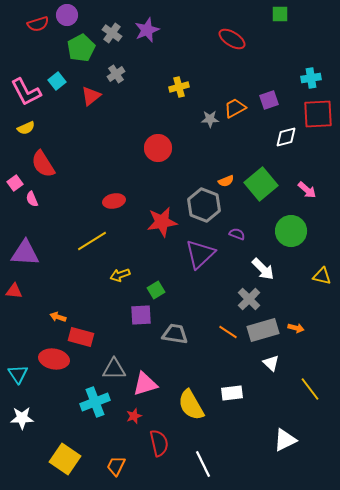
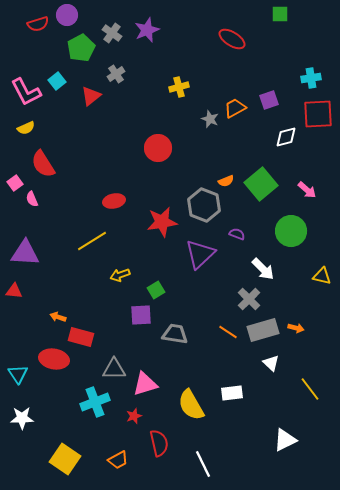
gray star at (210, 119): rotated 24 degrees clockwise
orange trapezoid at (116, 466): moved 2 px right, 6 px up; rotated 145 degrees counterclockwise
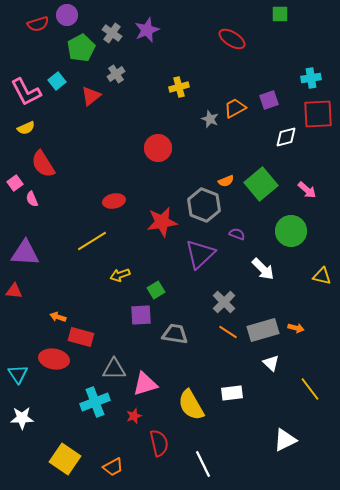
gray cross at (249, 299): moved 25 px left, 3 px down
orange trapezoid at (118, 460): moved 5 px left, 7 px down
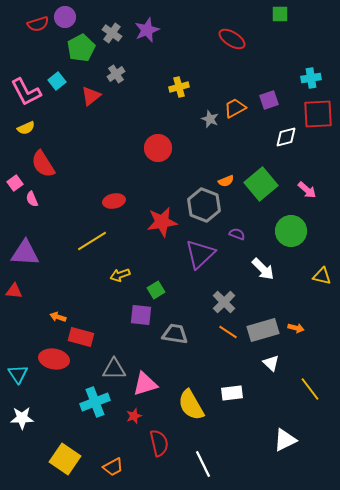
purple circle at (67, 15): moved 2 px left, 2 px down
purple square at (141, 315): rotated 10 degrees clockwise
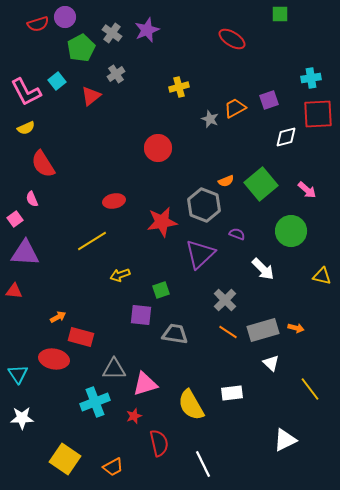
pink square at (15, 183): moved 36 px down
green square at (156, 290): moved 5 px right; rotated 12 degrees clockwise
gray cross at (224, 302): moved 1 px right, 2 px up
orange arrow at (58, 317): rotated 133 degrees clockwise
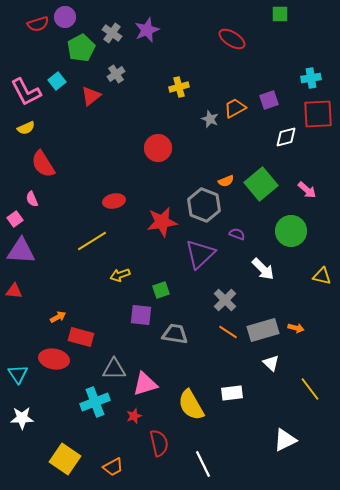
purple triangle at (25, 253): moved 4 px left, 2 px up
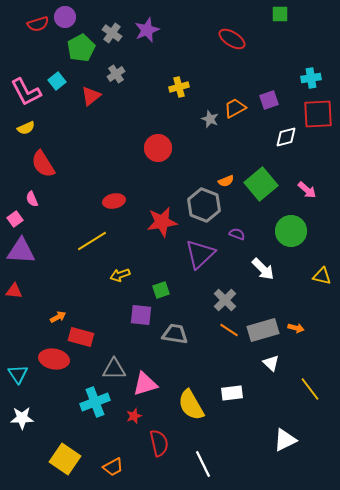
orange line at (228, 332): moved 1 px right, 2 px up
